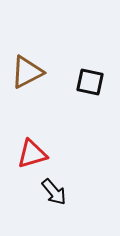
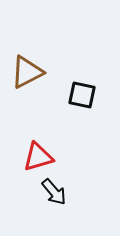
black square: moved 8 px left, 13 px down
red triangle: moved 6 px right, 3 px down
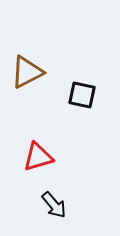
black arrow: moved 13 px down
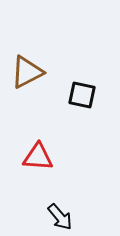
red triangle: rotated 20 degrees clockwise
black arrow: moved 6 px right, 12 px down
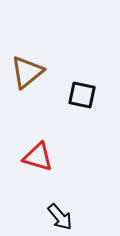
brown triangle: rotated 12 degrees counterclockwise
red triangle: rotated 12 degrees clockwise
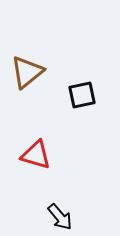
black square: rotated 24 degrees counterclockwise
red triangle: moved 2 px left, 2 px up
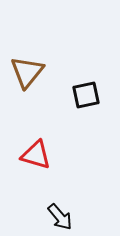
brown triangle: rotated 12 degrees counterclockwise
black square: moved 4 px right
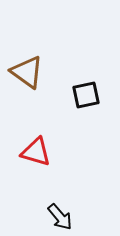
brown triangle: rotated 33 degrees counterclockwise
red triangle: moved 3 px up
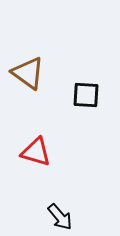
brown triangle: moved 1 px right, 1 px down
black square: rotated 16 degrees clockwise
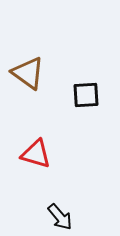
black square: rotated 8 degrees counterclockwise
red triangle: moved 2 px down
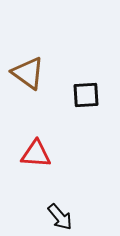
red triangle: rotated 12 degrees counterclockwise
